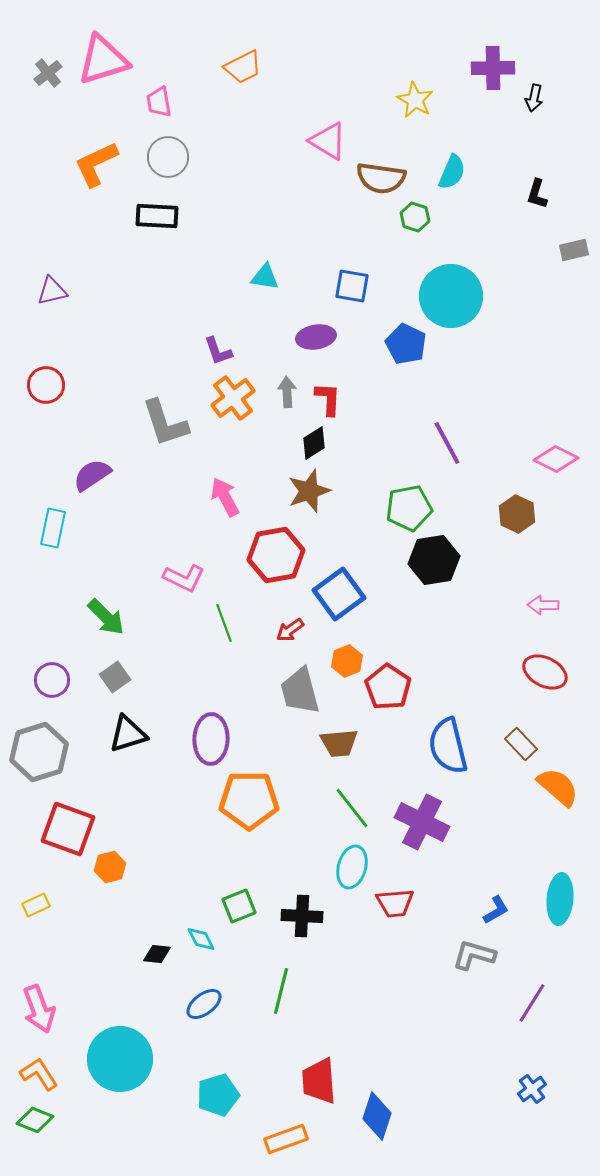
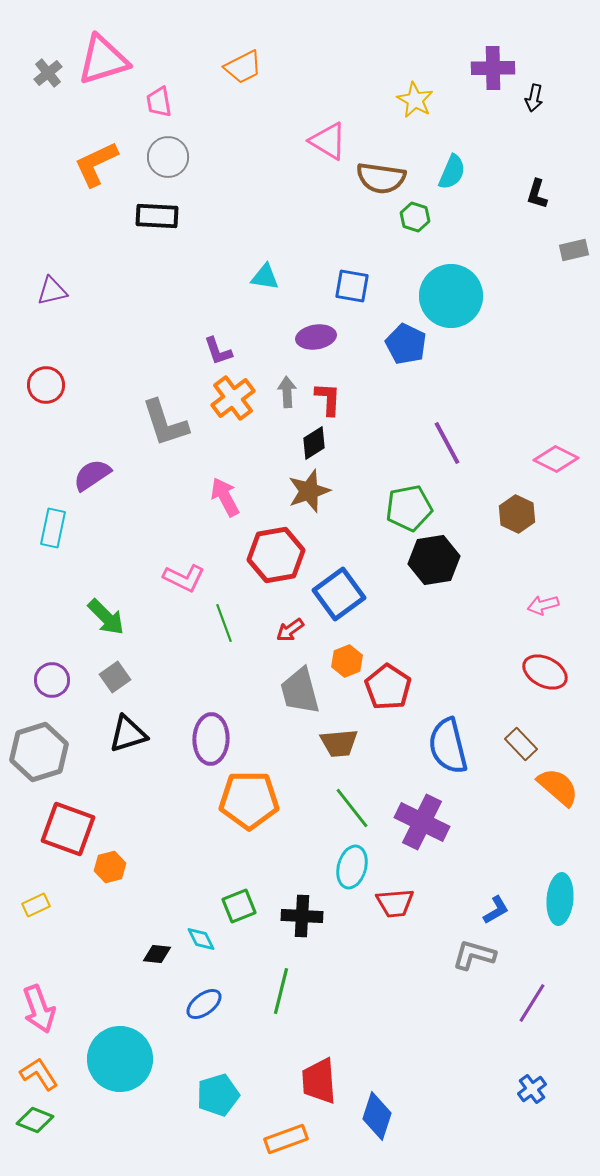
pink arrow at (543, 605): rotated 16 degrees counterclockwise
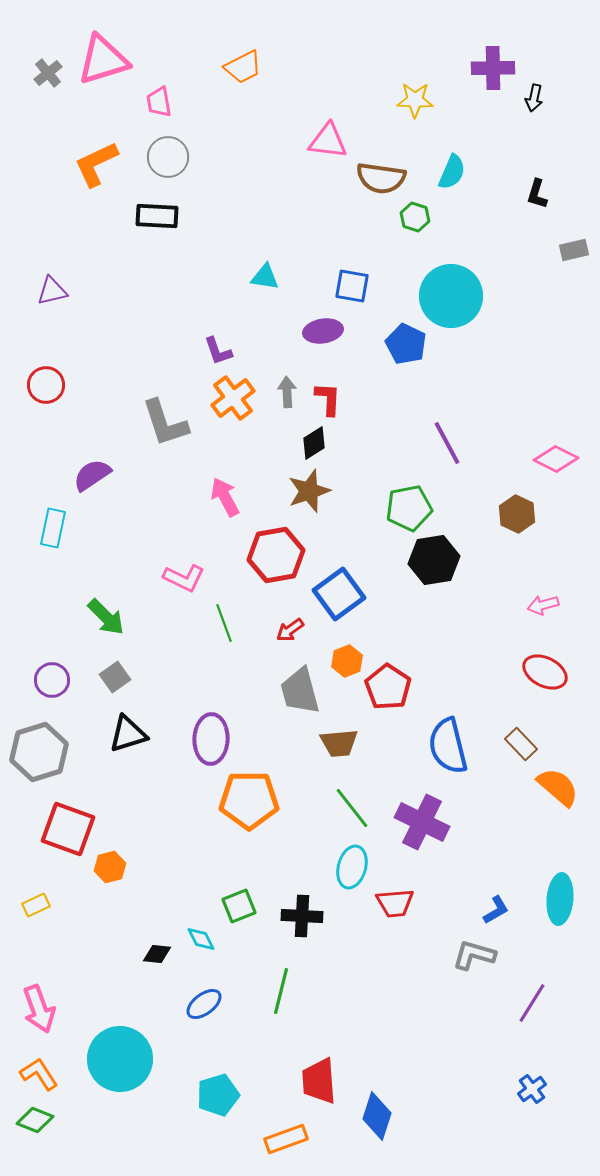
yellow star at (415, 100): rotated 27 degrees counterclockwise
pink triangle at (328, 141): rotated 24 degrees counterclockwise
purple ellipse at (316, 337): moved 7 px right, 6 px up
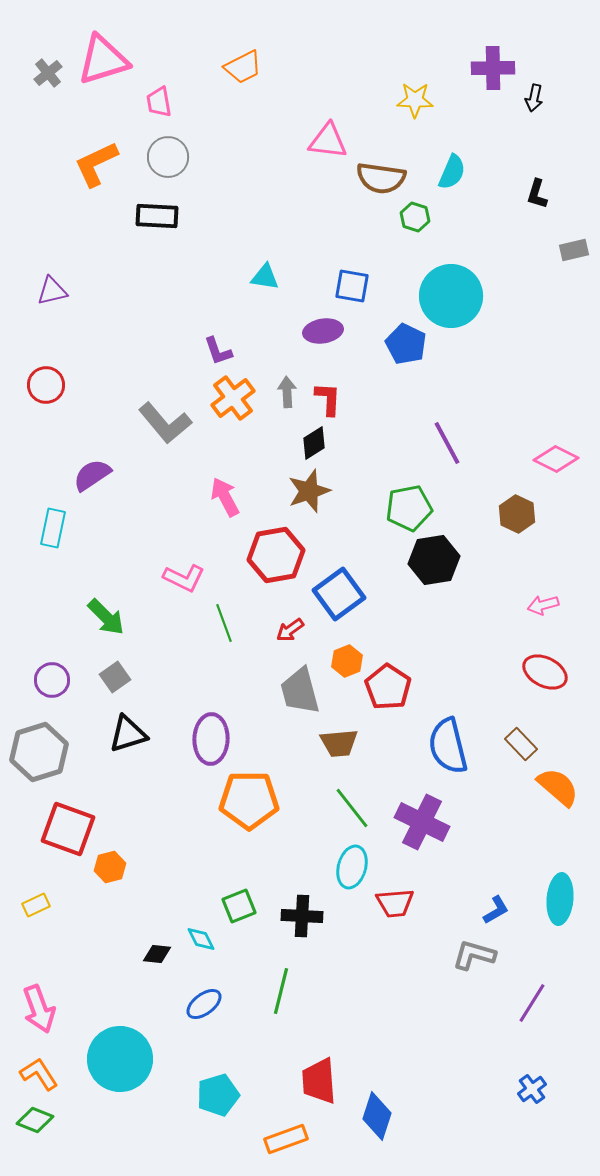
gray L-shape at (165, 423): rotated 22 degrees counterclockwise
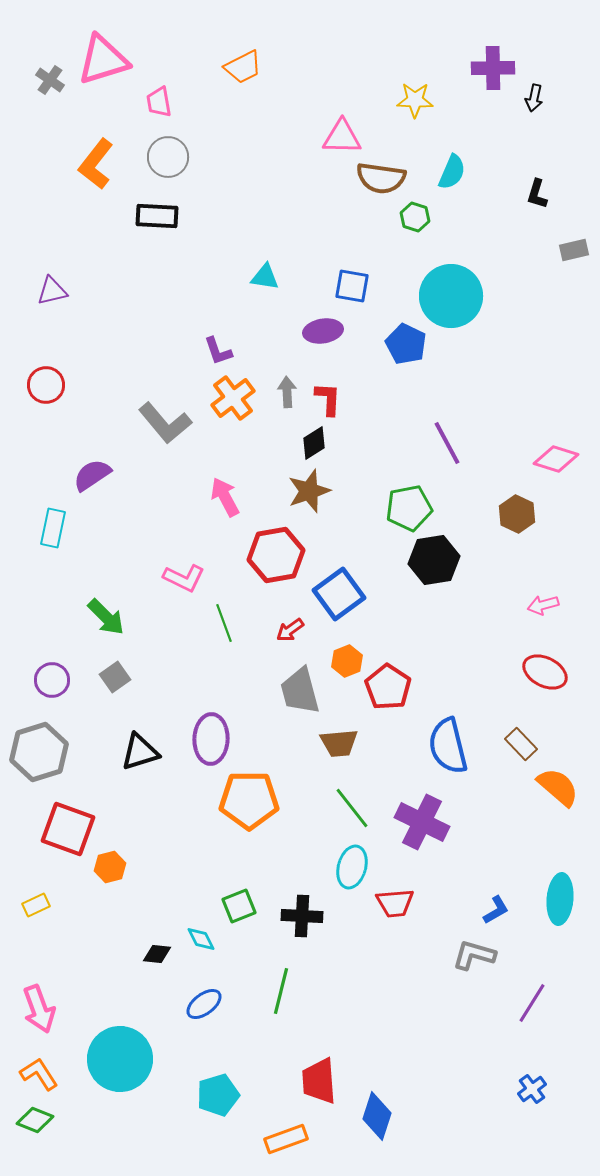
gray cross at (48, 73): moved 2 px right, 7 px down; rotated 16 degrees counterclockwise
pink triangle at (328, 141): moved 14 px right, 4 px up; rotated 6 degrees counterclockwise
orange L-shape at (96, 164): rotated 27 degrees counterclockwise
pink diamond at (556, 459): rotated 9 degrees counterclockwise
black triangle at (128, 734): moved 12 px right, 18 px down
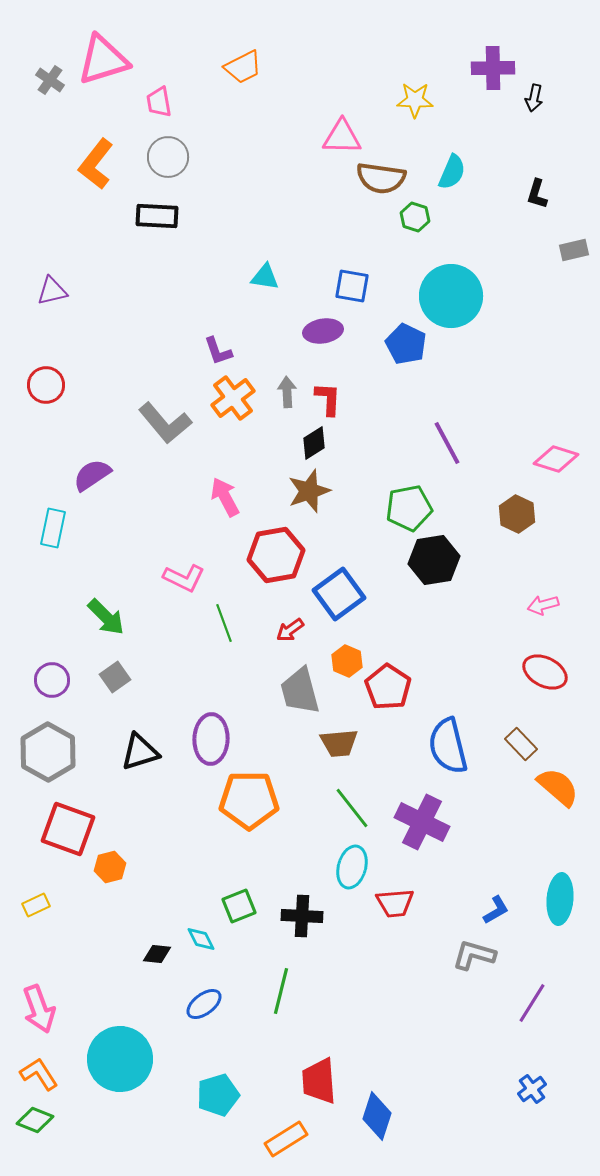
orange hexagon at (347, 661): rotated 16 degrees counterclockwise
gray hexagon at (39, 752): moved 9 px right; rotated 14 degrees counterclockwise
orange rectangle at (286, 1139): rotated 12 degrees counterclockwise
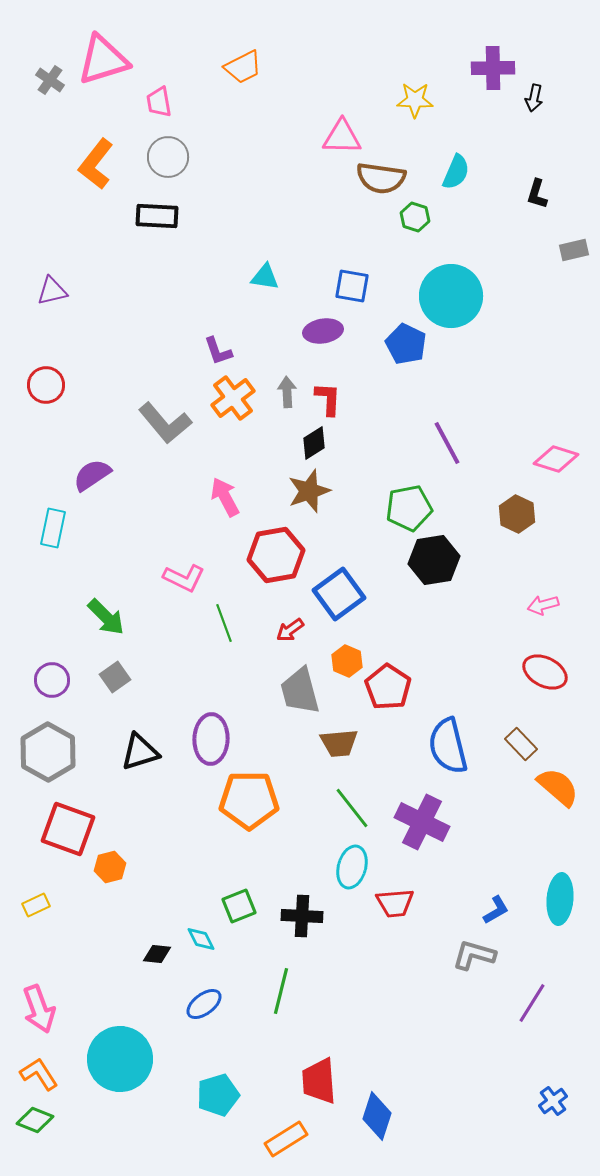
cyan semicircle at (452, 172): moved 4 px right
blue cross at (532, 1089): moved 21 px right, 12 px down
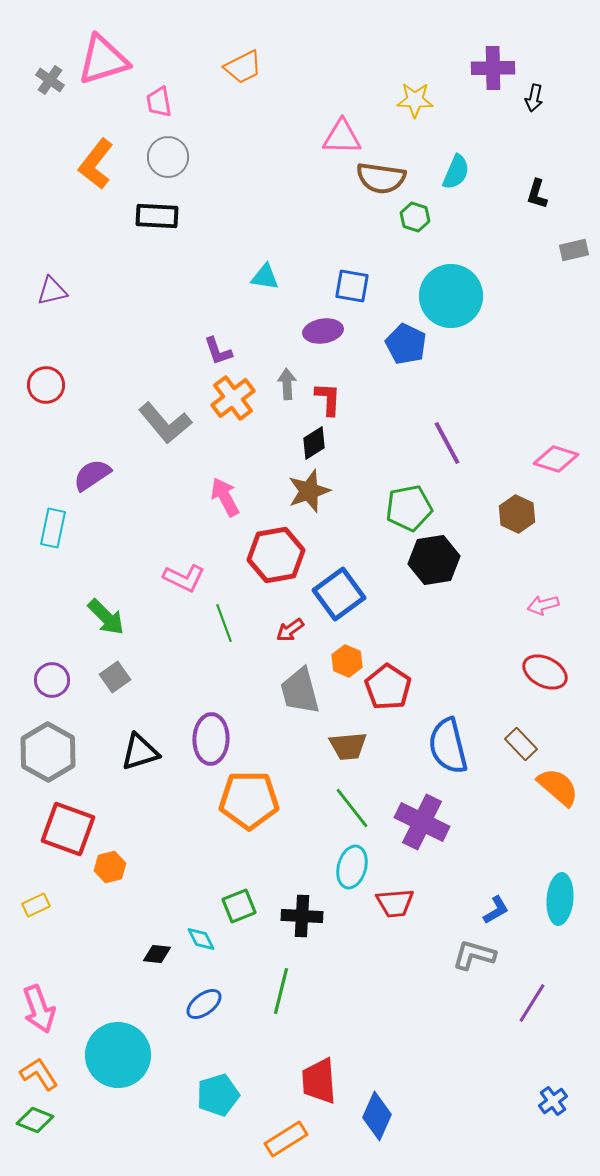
gray arrow at (287, 392): moved 8 px up
brown trapezoid at (339, 743): moved 9 px right, 3 px down
cyan circle at (120, 1059): moved 2 px left, 4 px up
blue diamond at (377, 1116): rotated 6 degrees clockwise
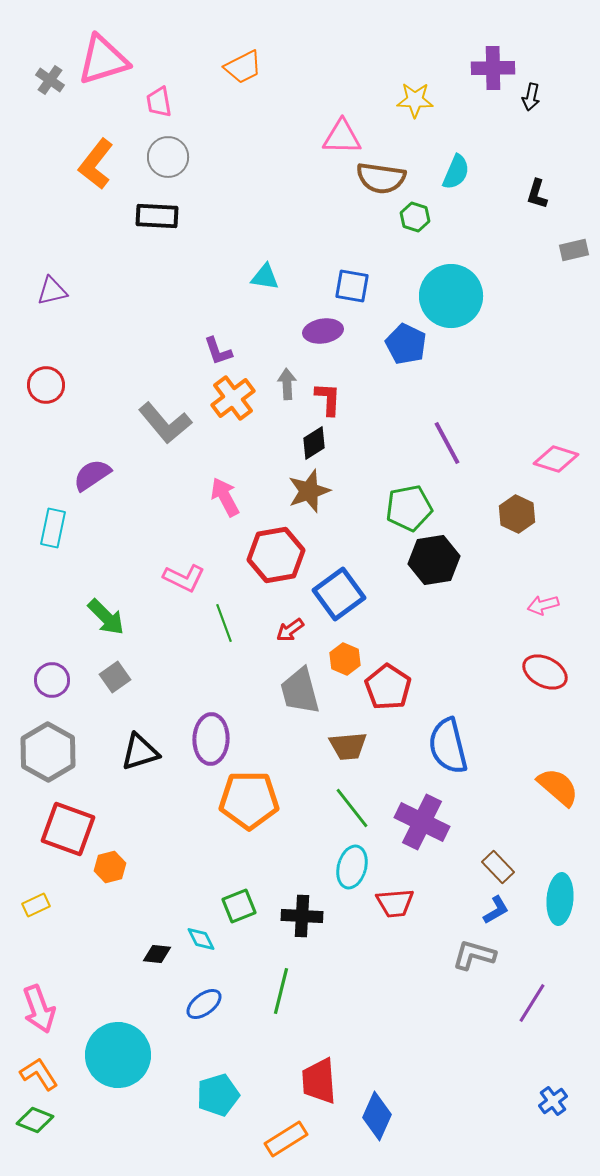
black arrow at (534, 98): moved 3 px left, 1 px up
orange hexagon at (347, 661): moved 2 px left, 2 px up
brown rectangle at (521, 744): moved 23 px left, 123 px down
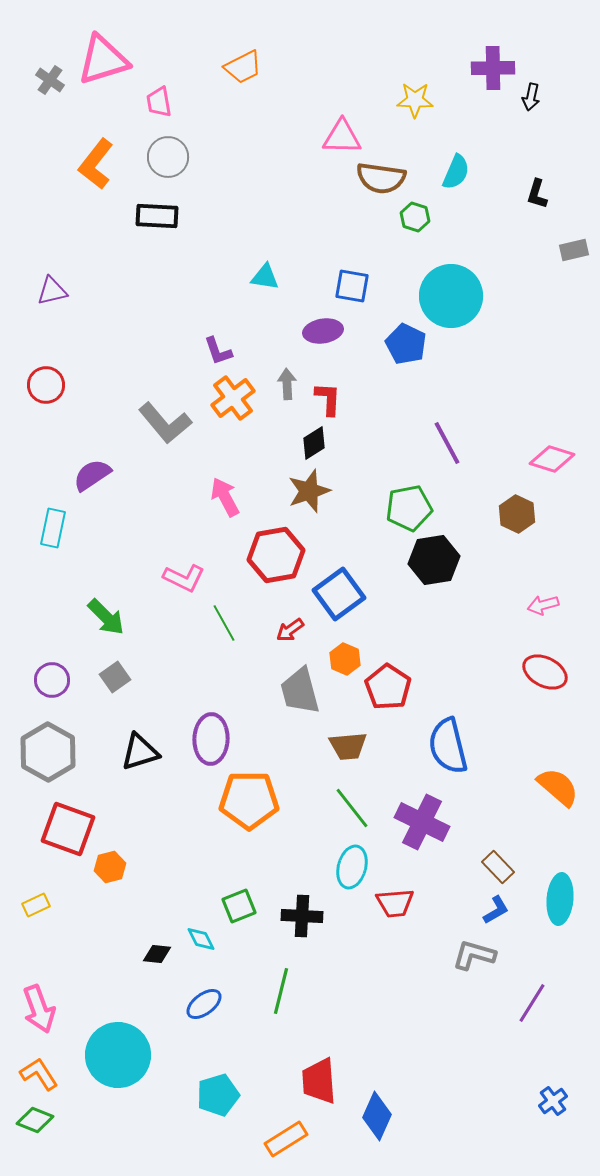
pink diamond at (556, 459): moved 4 px left
green line at (224, 623): rotated 9 degrees counterclockwise
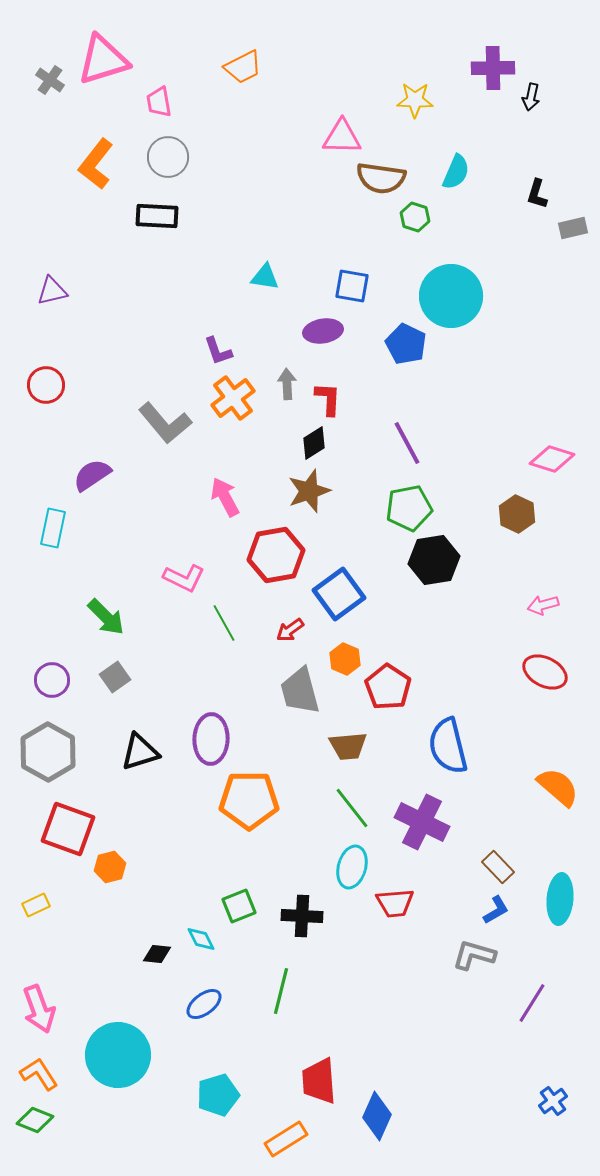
gray rectangle at (574, 250): moved 1 px left, 22 px up
purple line at (447, 443): moved 40 px left
